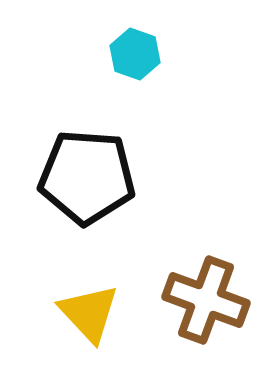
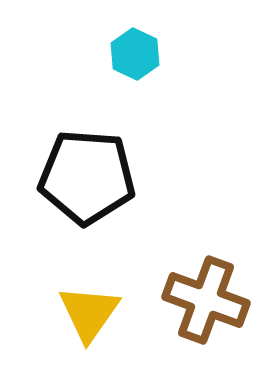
cyan hexagon: rotated 6 degrees clockwise
yellow triangle: rotated 18 degrees clockwise
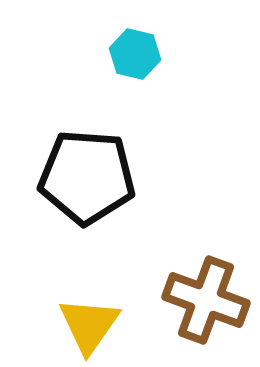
cyan hexagon: rotated 12 degrees counterclockwise
yellow triangle: moved 12 px down
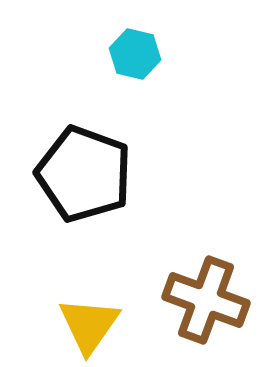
black pentagon: moved 3 px left, 3 px up; rotated 16 degrees clockwise
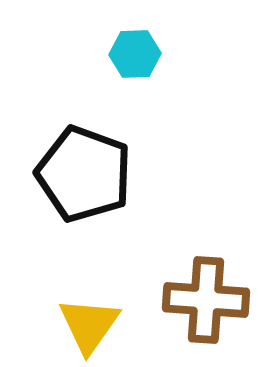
cyan hexagon: rotated 15 degrees counterclockwise
brown cross: rotated 16 degrees counterclockwise
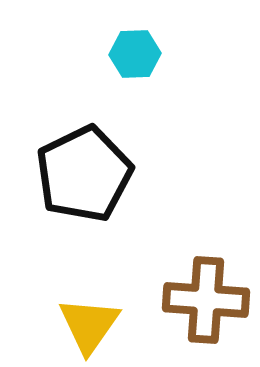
black pentagon: rotated 26 degrees clockwise
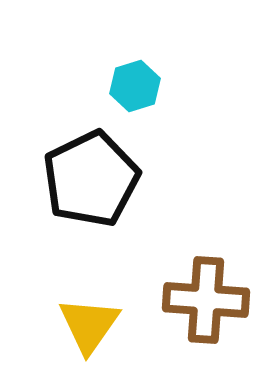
cyan hexagon: moved 32 px down; rotated 15 degrees counterclockwise
black pentagon: moved 7 px right, 5 px down
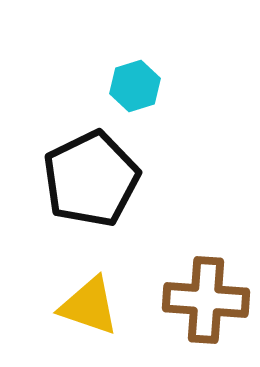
yellow triangle: moved 19 px up; rotated 46 degrees counterclockwise
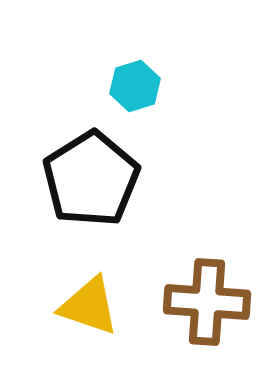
black pentagon: rotated 6 degrees counterclockwise
brown cross: moved 1 px right, 2 px down
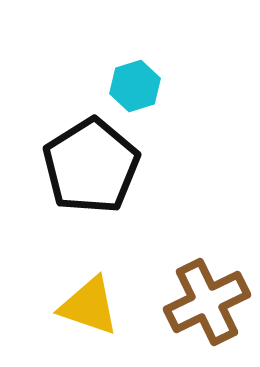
black pentagon: moved 13 px up
brown cross: rotated 30 degrees counterclockwise
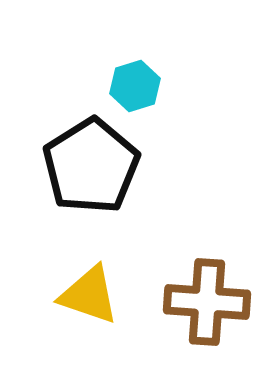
brown cross: rotated 30 degrees clockwise
yellow triangle: moved 11 px up
